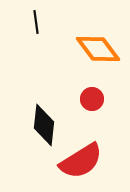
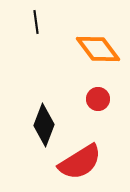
red circle: moved 6 px right
black diamond: rotated 15 degrees clockwise
red semicircle: moved 1 px left, 1 px down
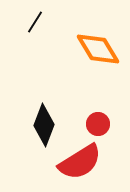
black line: moved 1 px left; rotated 40 degrees clockwise
orange diamond: rotated 6 degrees clockwise
red circle: moved 25 px down
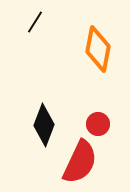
orange diamond: rotated 42 degrees clockwise
red semicircle: rotated 33 degrees counterclockwise
